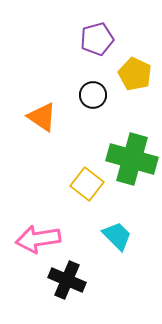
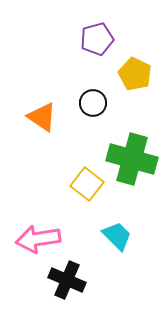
black circle: moved 8 px down
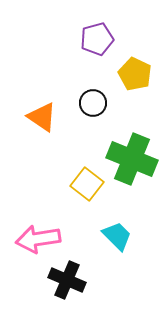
green cross: rotated 6 degrees clockwise
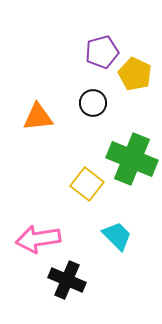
purple pentagon: moved 5 px right, 13 px down
orange triangle: moved 4 px left; rotated 40 degrees counterclockwise
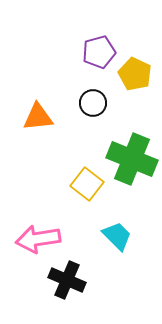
purple pentagon: moved 3 px left
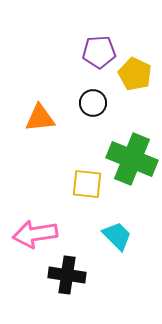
purple pentagon: rotated 12 degrees clockwise
orange triangle: moved 2 px right, 1 px down
yellow square: rotated 32 degrees counterclockwise
pink arrow: moved 3 px left, 5 px up
black cross: moved 5 px up; rotated 15 degrees counterclockwise
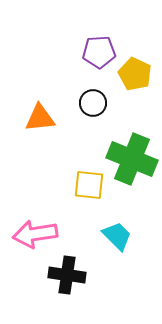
yellow square: moved 2 px right, 1 px down
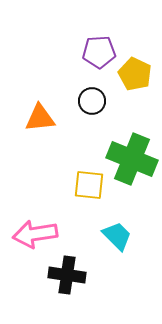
black circle: moved 1 px left, 2 px up
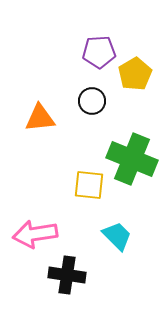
yellow pentagon: rotated 16 degrees clockwise
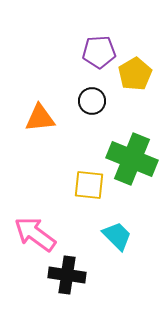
pink arrow: rotated 45 degrees clockwise
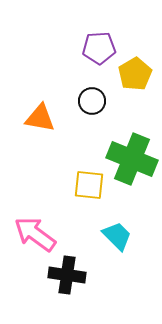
purple pentagon: moved 4 px up
orange triangle: rotated 16 degrees clockwise
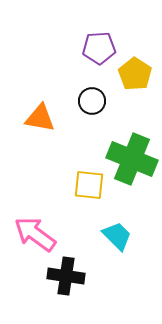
yellow pentagon: rotated 8 degrees counterclockwise
black cross: moved 1 px left, 1 px down
